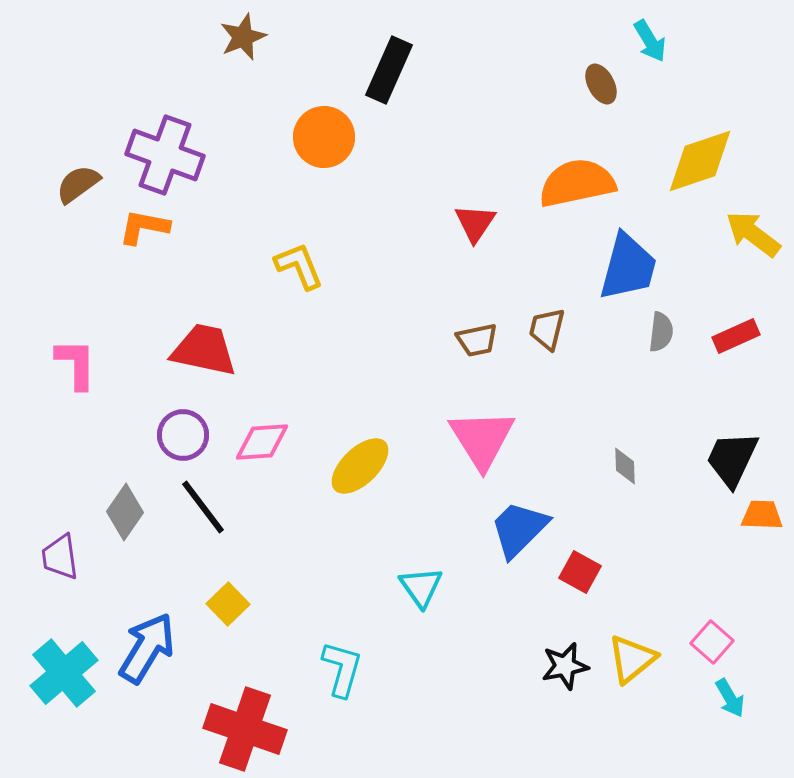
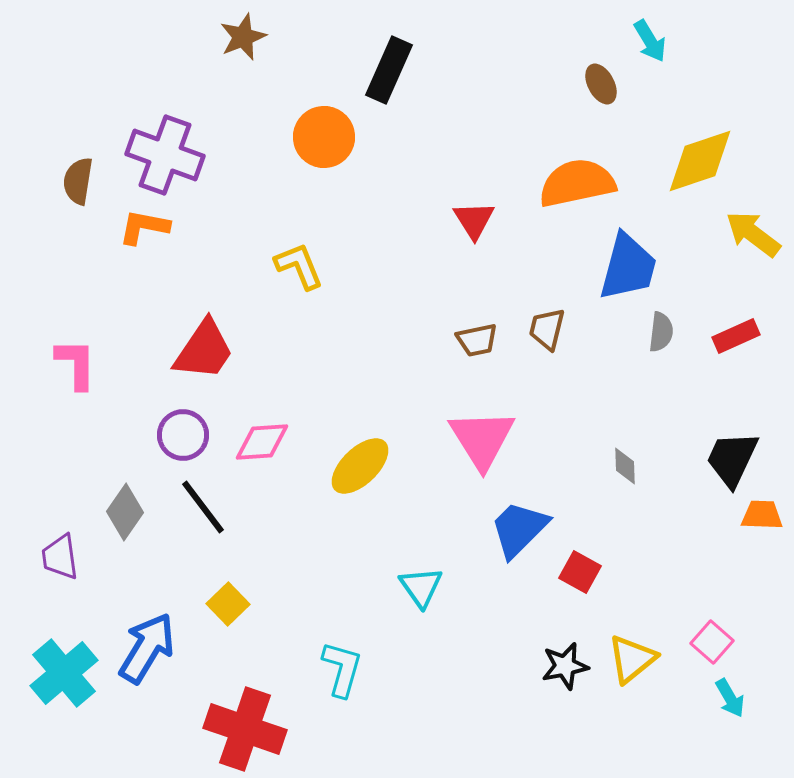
brown semicircle at (78, 184): moved 3 px up; rotated 45 degrees counterclockwise
red triangle at (475, 223): moved 1 px left, 3 px up; rotated 6 degrees counterclockwise
red trapezoid at (204, 350): rotated 112 degrees clockwise
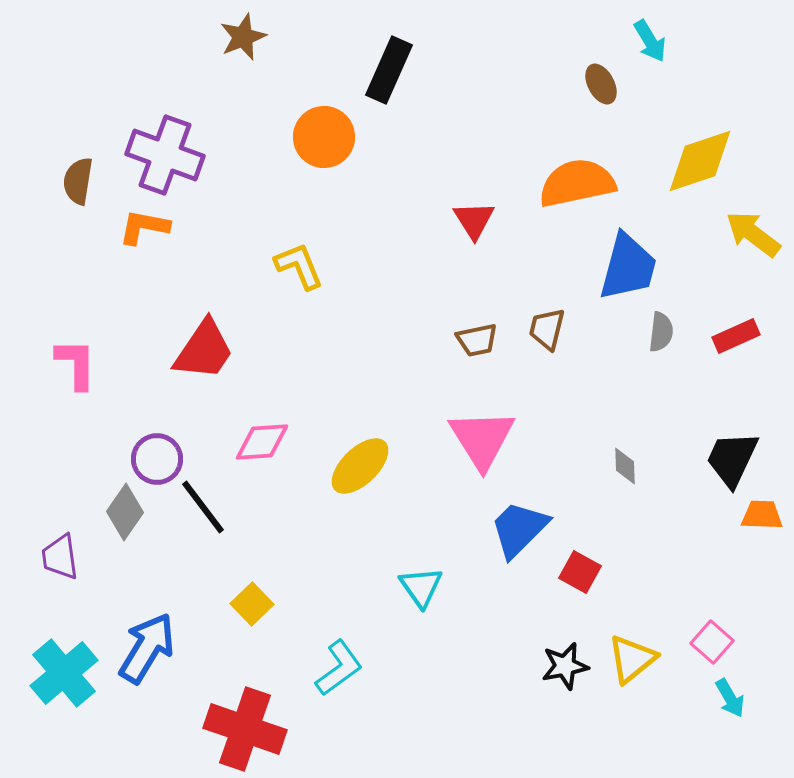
purple circle at (183, 435): moved 26 px left, 24 px down
yellow square at (228, 604): moved 24 px right
cyan L-shape at (342, 669): moved 3 px left, 1 px up; rotated 38 degrees clockwise
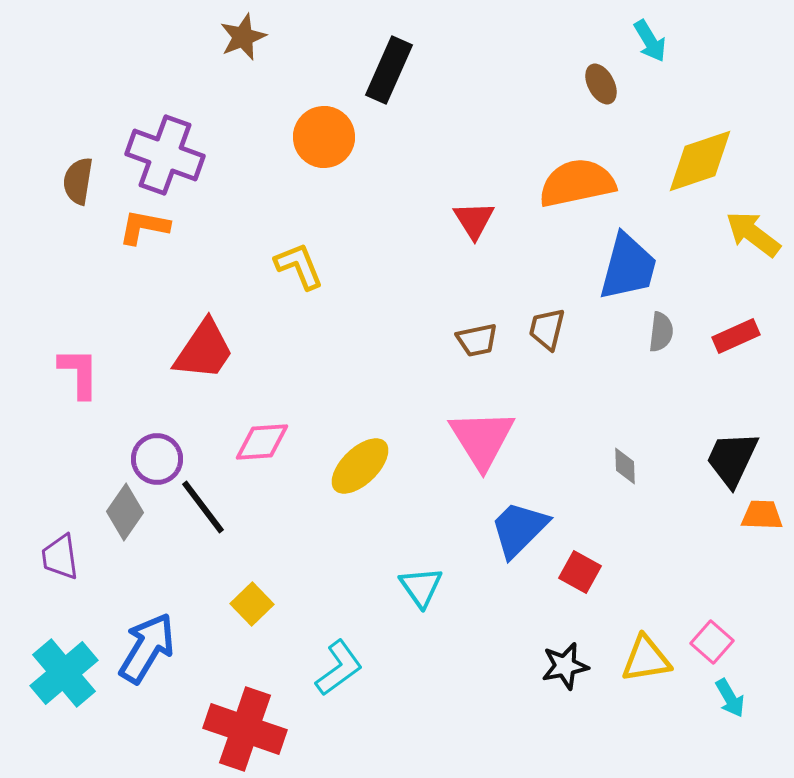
pink L-shape at (76, 364): moved 3 px right, 9 px down
yellow triangle at (632, 659): moved 14 px right; rotated 30 degrees clockwise
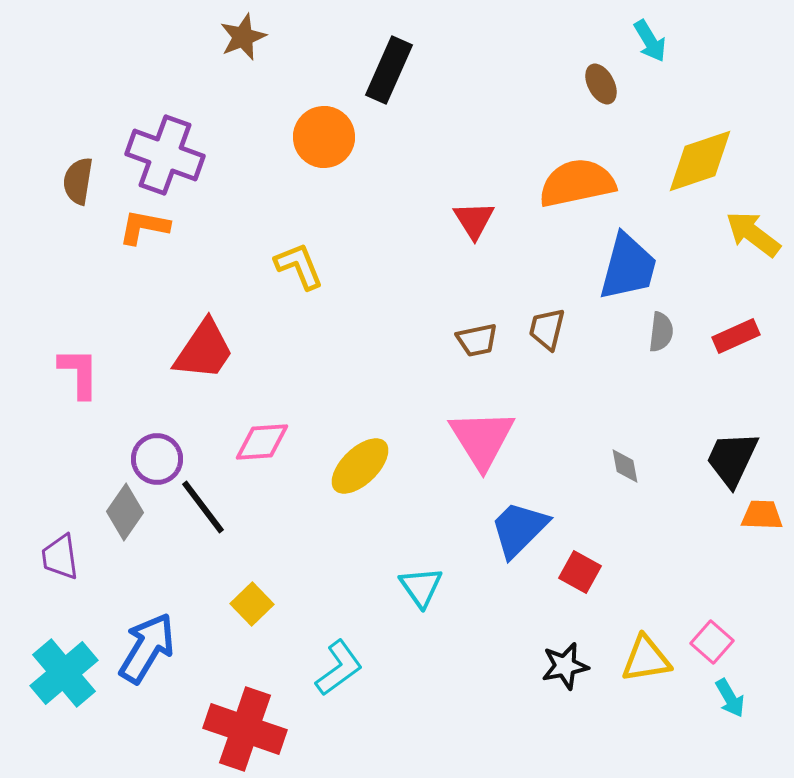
gray diamond at (625, 466): rotated 9 degrees counterclockwise
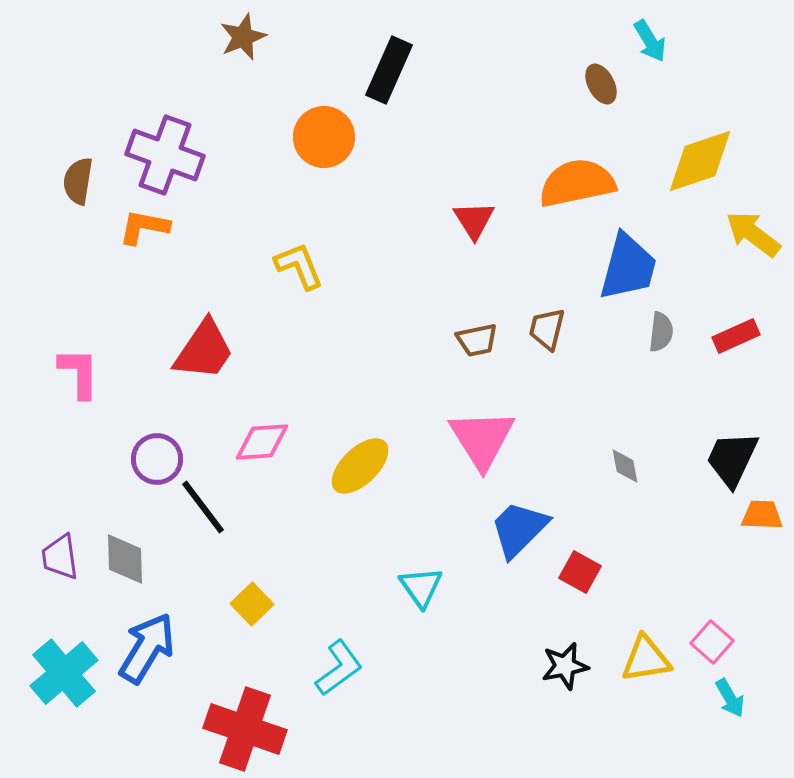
gray diamond at (125, 512): moved 47 px down; rotated 36 degrees counterclockwise
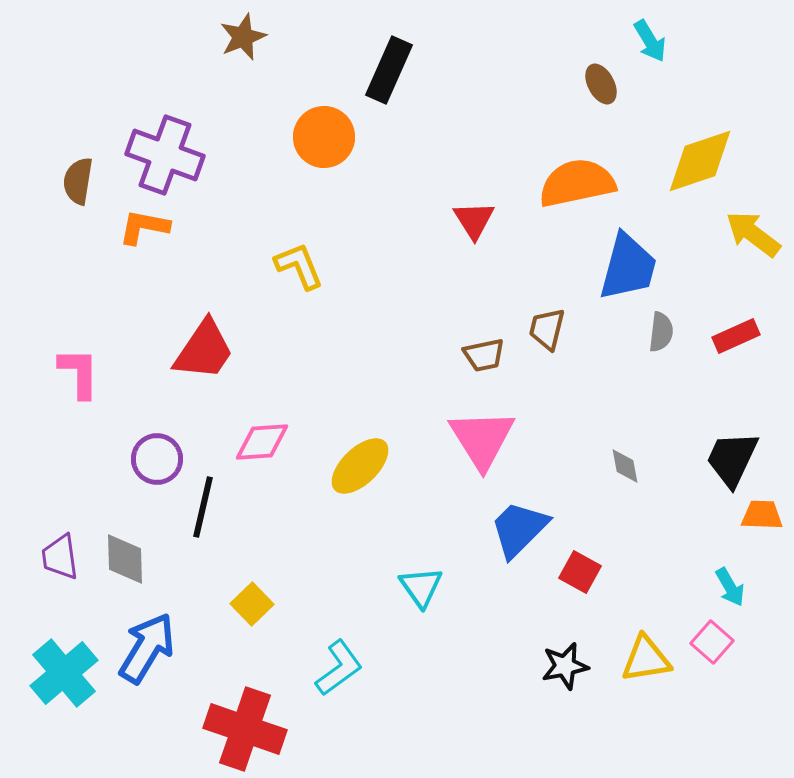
brown trapezoid at (477, 340): moved 7 px right, 15 px down
black line at (203, 507): rotated 50 degrees clockwise
cyan arrow at (730, 698): moved 111 px up
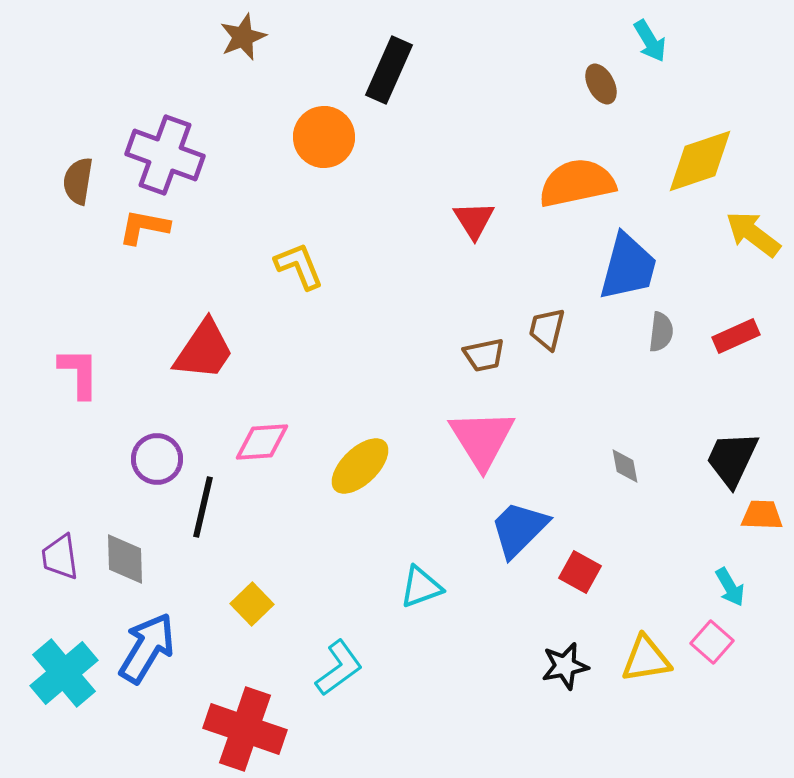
cyan triangle at (421, 587): rotated 45 degrees clockwise
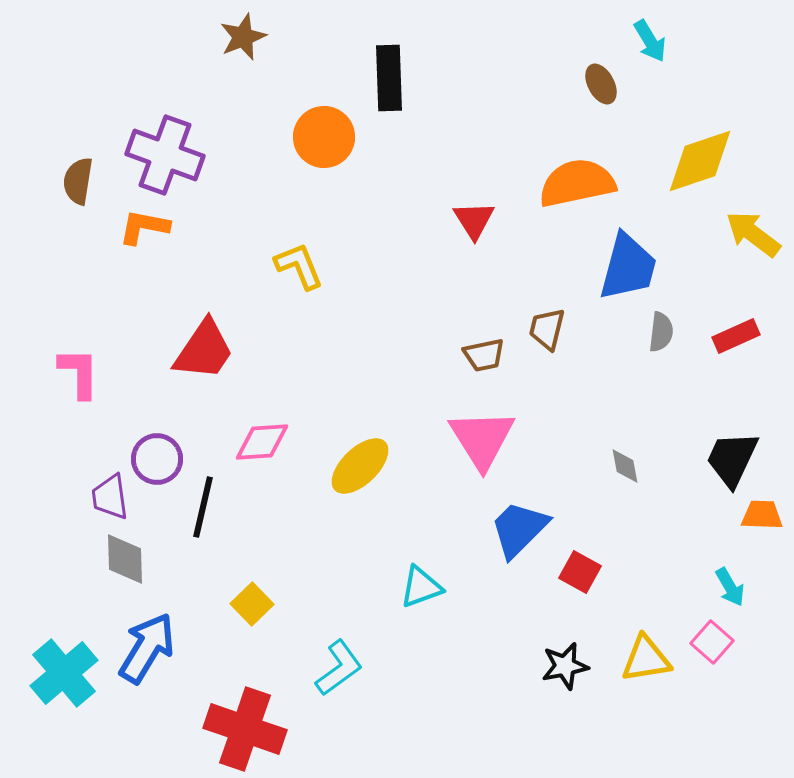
black rectangle at (389, 70): moved 8 px down; rotated 26 degrees counterclockwise
purple trapezoid at (60, 557): moved 50 px right, 60 px up
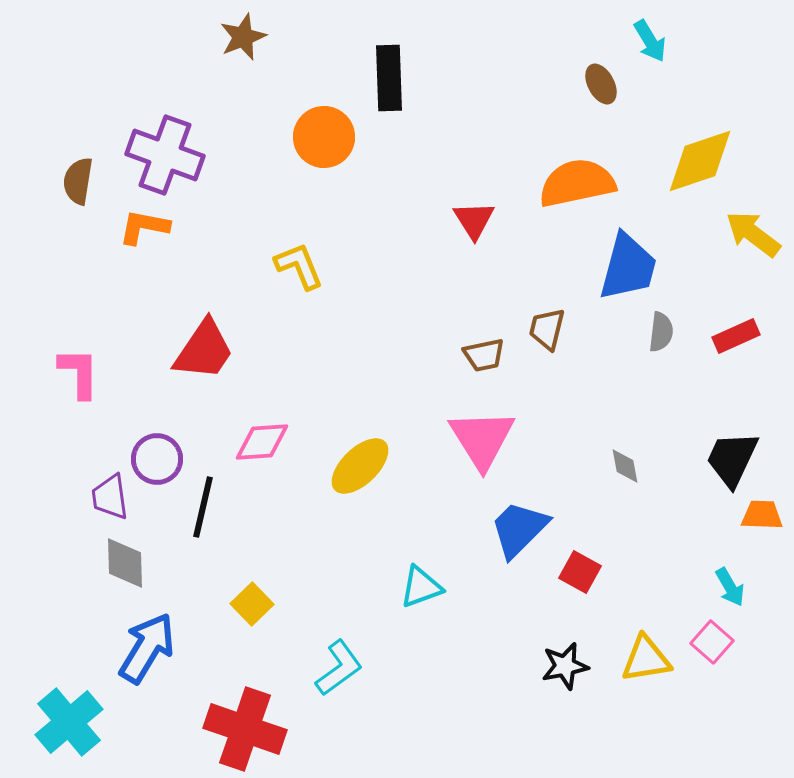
gray diamond at (125, 559): moved 4 px down
cyan cross at (64, 673): moved 5 px right, 49 px down
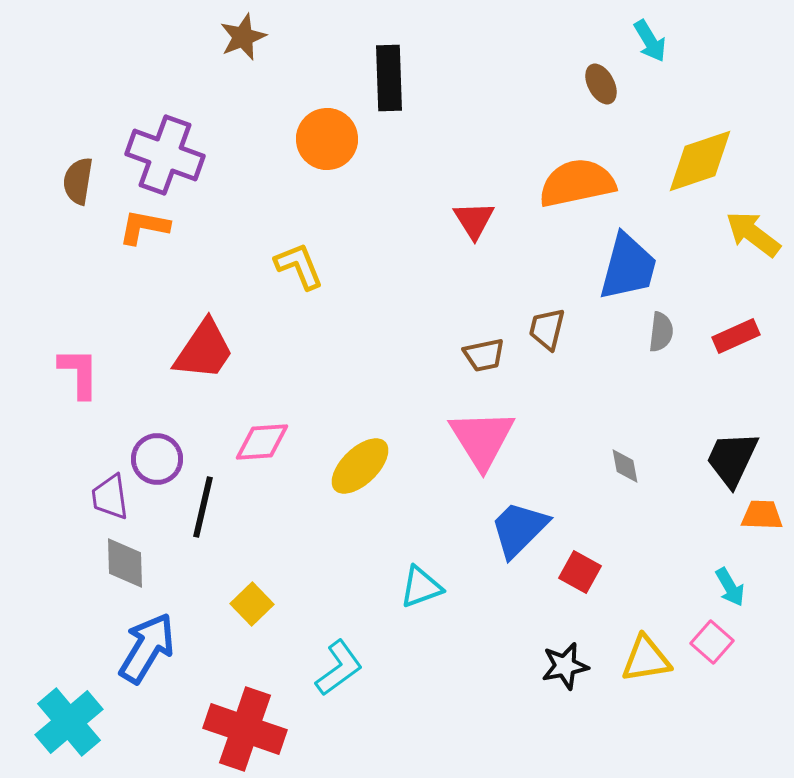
orange circle at (324, 137): moved 3 px right, 2 px down
